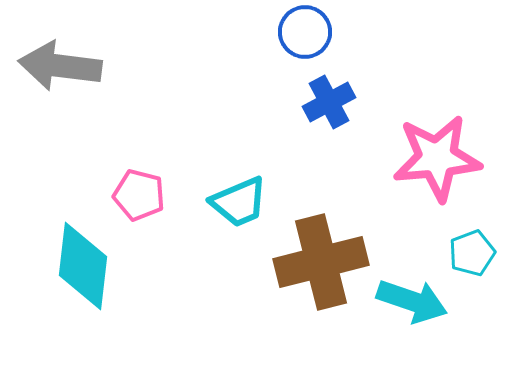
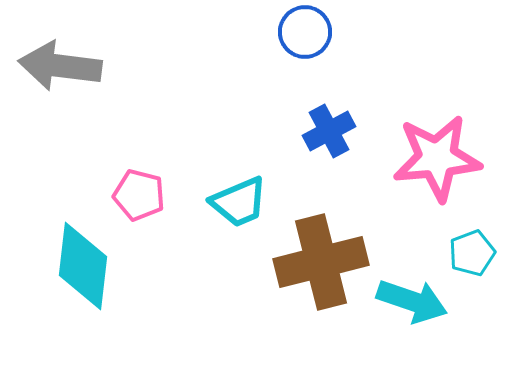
blue cross: moved 29 px down
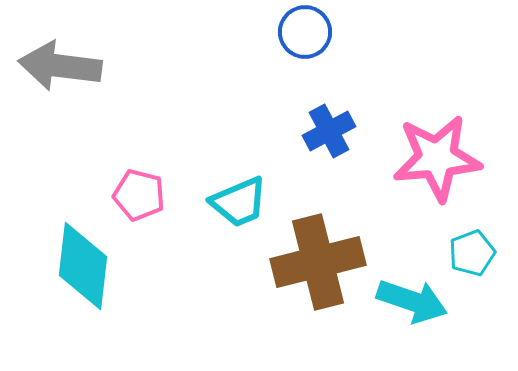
brown cross: moved 3 px left
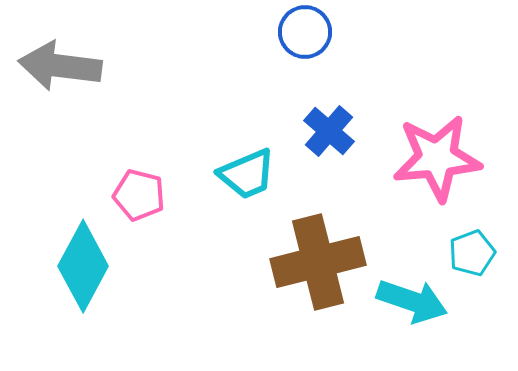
blue cross: rotated 21 degrees counterclockwise
cyan trapezoid: moved 8 px right, 28 px up
cyan diamond: rotated 22 degrees clockwise
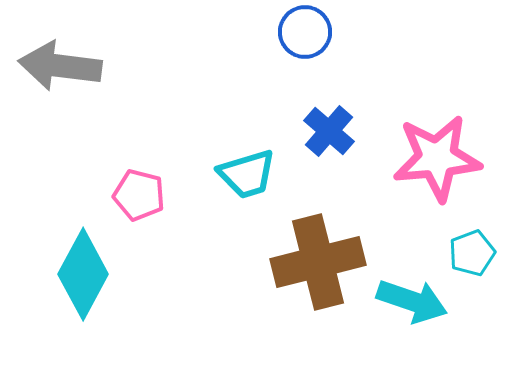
cyan trapezoid: rotated 6 degrees clockwise
cyan diamond: moved 8 px down
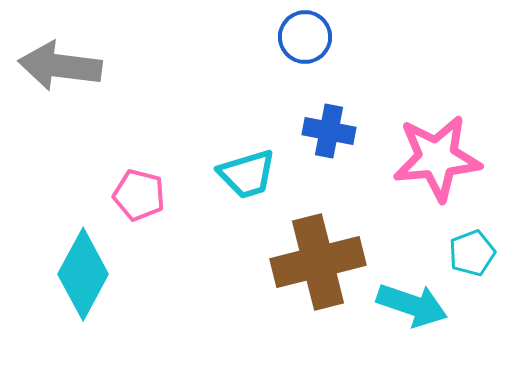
blue circle: moved 5 px down
blue cross: rotated 30 degrees counterclockwise
cyan arrow: moved 4 px down
